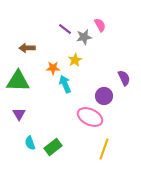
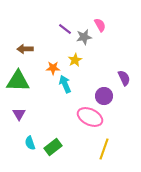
brown arrow: moved 2 px left, 1 px down
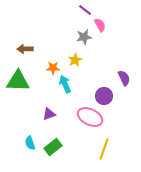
purple line: moved 20 px right, 19 px up
purple triangle: moved 30 px right; rotated 40 degrees clockwise
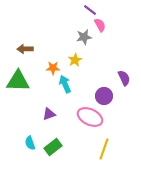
purple line: moved 5 px right
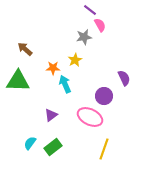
brown arrow: rotated 42 degrees clockwise
purple triangle: moved 2 px right, 1 px down; rotated 16 degrees counterclockwise
cyan semicircle: rotated 56 degrees clockwise
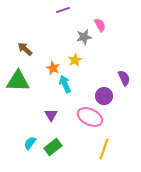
purple line: moved 27 px left; rotated 56 degrees counterclockwise
orange star: rotated 24 degrees clockwise
purple triangle: rotated 24 degrees counterclockwise
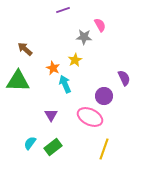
gray star: rotated 14 degrees clockwise
